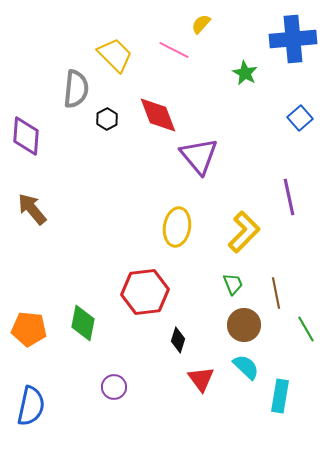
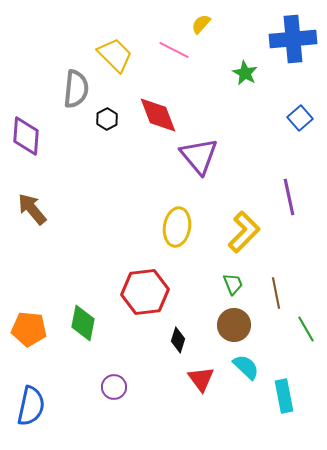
brown circle: moved 10 px left
cyan rectangle: moved 4 px right; rotated 20 degrees counterclockwise
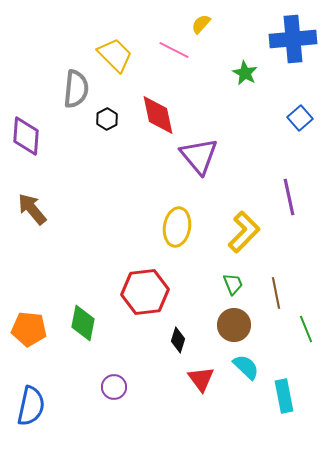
red diamond: rotated 9 degrees clockwise
green line: rotated 8 degrees clockwise
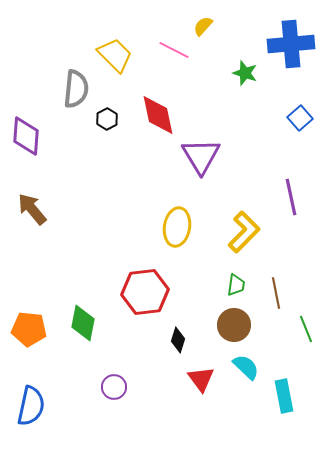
yellow semicircle: moved 2 px right, 2 px down
blue cross: moved 2 px left, 5 px down
green star: rotated 10 degrees counterclockwise
purple triangle: moved 2 px right; rotated 9 degrees clockwise
purple line: moved 2 px right
green trapezoid: moved 3 px right, 1 px down; rotated 30 degrees clockwise
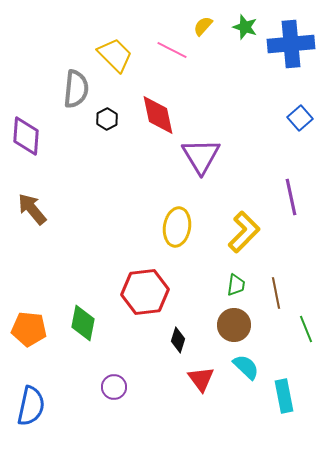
pink line: moved 2 px left
green star: moved 46 px up
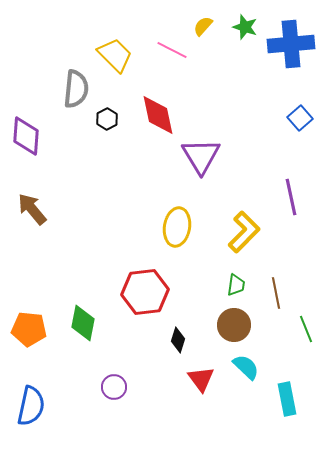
cyan rectangle: moved 3 px right, 3 px down
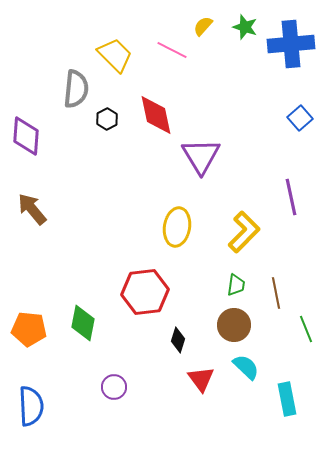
red diamond: moved 2 px left
blue semicircle: rotated 15 degrees counterclockwise
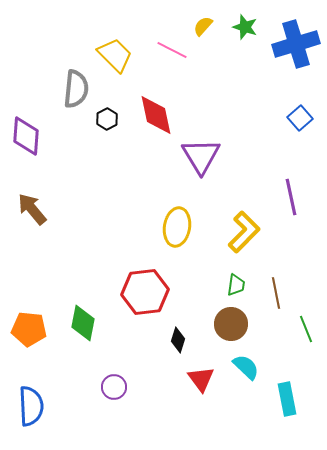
blue cross: moved 5 px right; rotated 12 degrees counterclockwise
brown circle: moved 3 px left, 1 px up
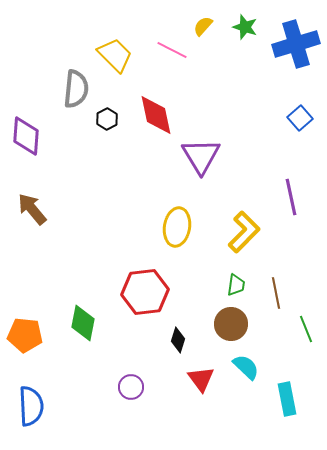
orange pentagon: moved 4 px left, 6 px down
purple circle: moved 17 px right
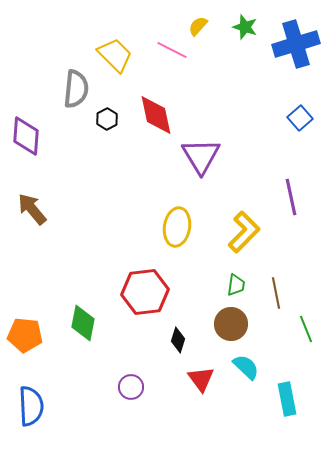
yellow semicircle: moved 5 px left
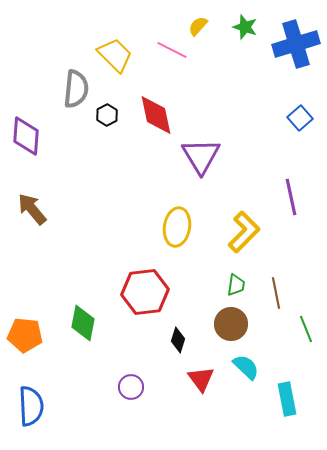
black hexagon: moved 4 px up
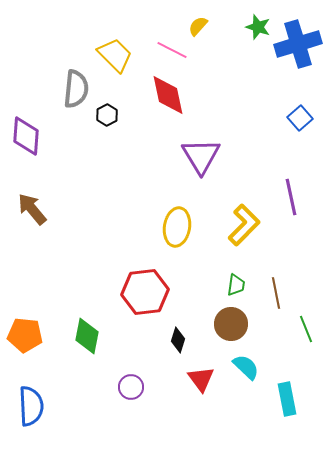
green star: moved 13 px right
blue cross: moved 2 px right
red diamond: moved 12 px right, 20 px up
yellow L-shape: moved 7 px up
green diamond: moved 4 px right, 13 px down
